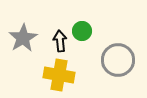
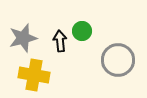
gray star: rotated 16 degrees clockwise
yellow cross: moved 25 px left
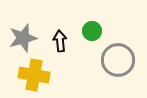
green circle: moved 10 px right
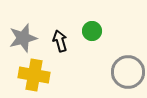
black arrow: rotated 10 degrees counterclockwise
gray circle: moved 10 px right, 12 px down
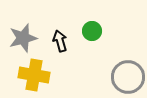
gray circle: moved 5 px down
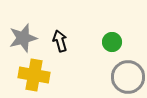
green circle: moved 20 px right, 11 px down
